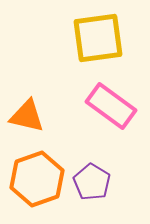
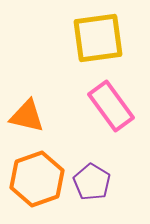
pink rectangle: rotated 18 degrees clockwise
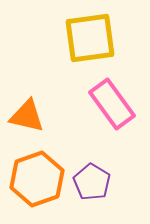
yellow square: moved 8 px left
pink rectangle: moved 1 px right, 2 px up
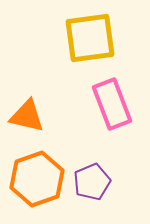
pink rectangle: rotated 15 degrees clockwise
purple pentagon: rotated 18 degrees clockwise
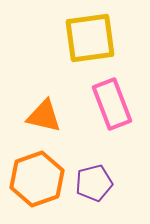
orange triangle: moved 17 px right
purple pentagon: moved 2 px right, 1 px down; rotated 9 degrees clockwise
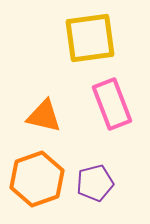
purple pentagon: moved 1 px right
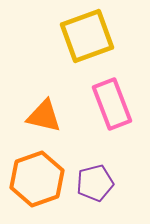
yellow square: moved 3 px left, 2 px up; rotated 12 degrees counterclockwise
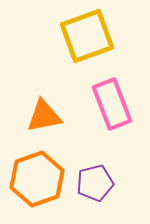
orange triangle: rotated 24 degrees counterclockwise
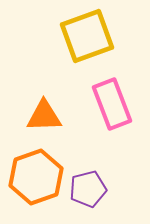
orange triangle: rotated 9 degrees clockwise
orange hexagon: moved 1 px left, 2 px up
purple pentagon: moved 7 px left, 6 px down
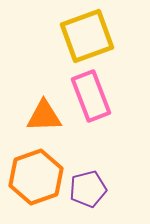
pink rectangle: moved 21 px left, 8 px up
